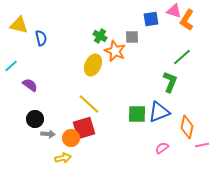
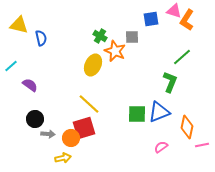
pink semicircle: moved 1 px left, 1 px up
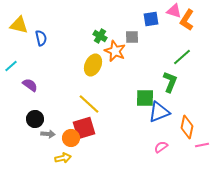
green square: moved 8 px right, 16 px up
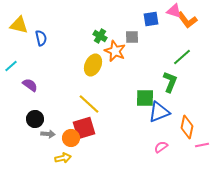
orange L-shape: rotated 70 degrees counterclockwise
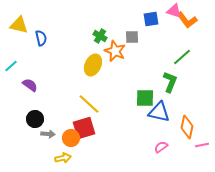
blue triangle: rotated 35 degrees clockwise
